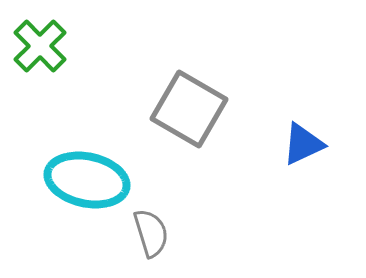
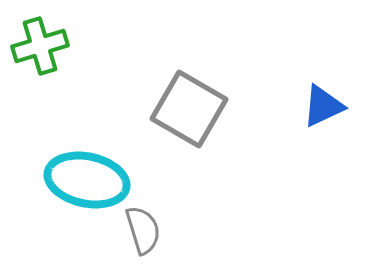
green cross: rotated 28 degrees clockwise
blue triangle: moved 20 px right, 38 px up
gray semicircle: moved 8 px left, 3 px up
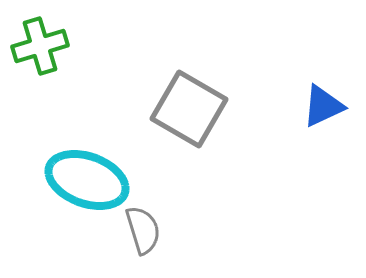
cyan ellipse: rotated 8 degrees clockwise
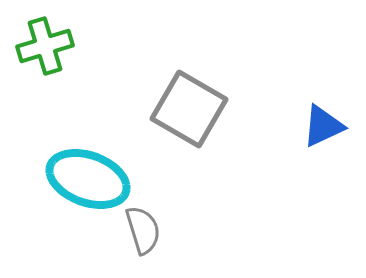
green cross: moved 5 px right
blue triangle: moved 20 px down
cyan ellipse: moved 1 px right, 1 px up
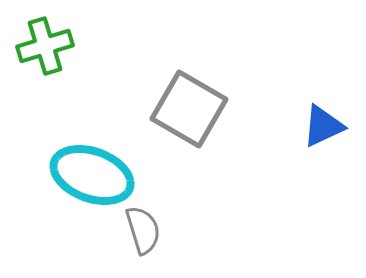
cyan ellipse: moved 4 px right, 4 px up
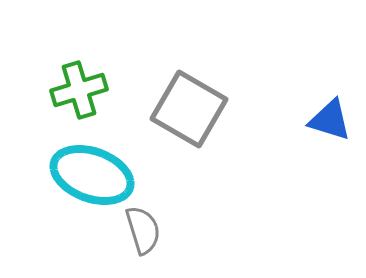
green cross: moved 34 px right, 44 px down
blue triangle: moved 7 px right, 6 px up; rotated 42 degrees clockwise
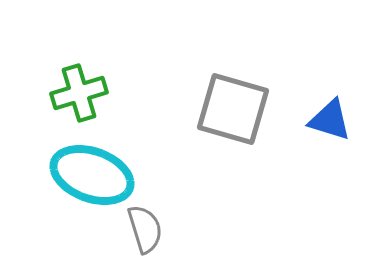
green cross: moved 3 px down
gray square: moved 44 px right; rotated 14 degrees counterclockwise
gray semicircle: moved 2 px right, 1 px up
